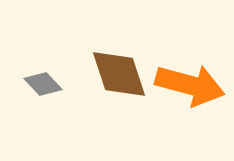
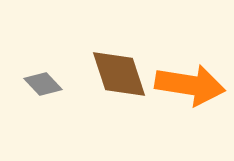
orange arrow: rotated 6 degrees counterclockwise
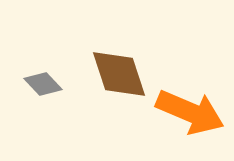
orange arrow: moved 27 px down; rotated 14 degrees clockwise
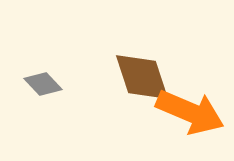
brown diamond: moved 23 px right, 3 px down
